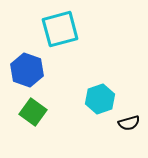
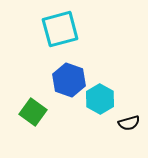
blue hexagon: moved 42 px right, 10 px down
cyan hexagon: rotated 12 degrees counterclockwise
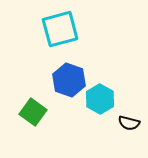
black semicircle: rotated 30 degrees clockwise
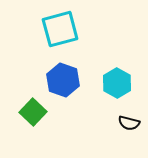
blue hexagon: moved 6 px left
cyan hexagon: moved 17 px right, 16 px up
green square: rotated 8 degrees clockwise
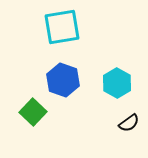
cyan square: moved 2 px right, 2 px up; rotated 6 degrees clockwise
black semicircle: rotated 50 degrees counterclockwise
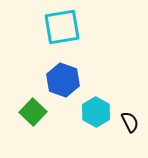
cyan hexagon: moved 21 px left, 29 px down
black semicircle: moved 1 px right, 1 px up; rotated 80 degrees counterclockwise
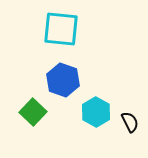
cyan square: moved 1 px left, 2 px down; rotated 15 degrees clockwise
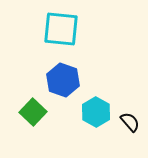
black semicircle: rotated 15 degrees counterclockwise
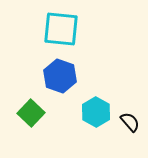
blue hexagon: moved 3 px left, 4 px up
green square: moved 2 px left, 1 px down
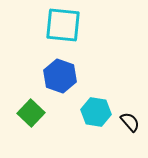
cyan square: moved 2 px right, 4 px up
cyan hexagon: rotated 20 degrees counterclockwise
